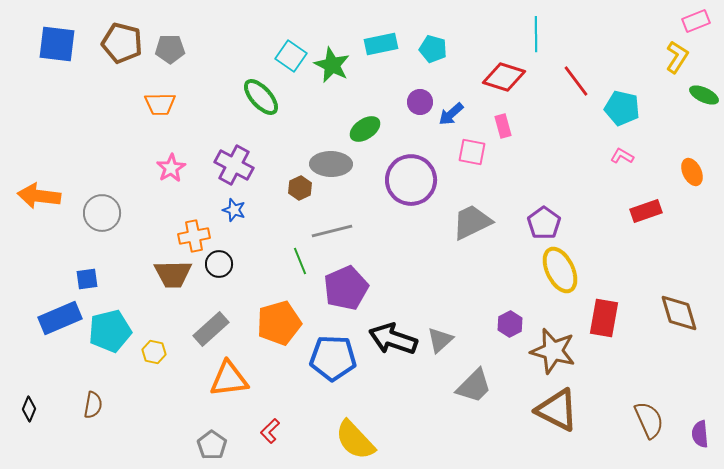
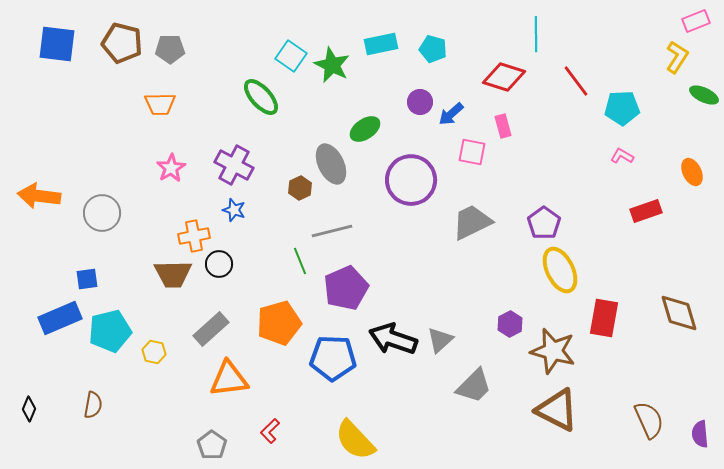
cyan pentagon at (622, 108): rotated 16 degrees counterclockwise
gray ellipse at (331, 164): rotated 63 degrees clockwise
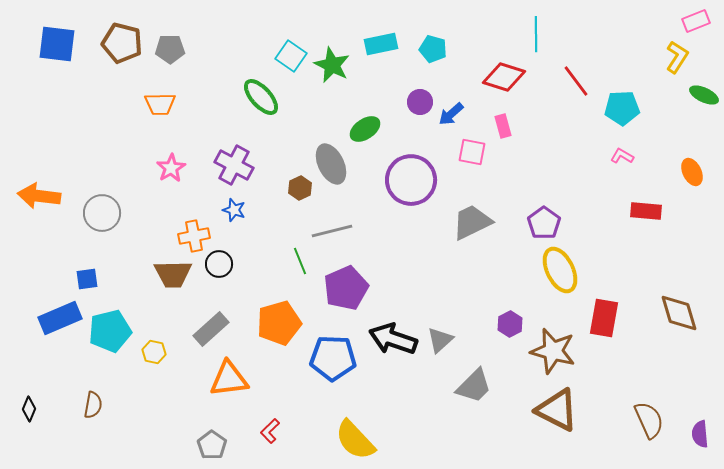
red rectangle at (646, 211): rotated 24 degrees clockwise
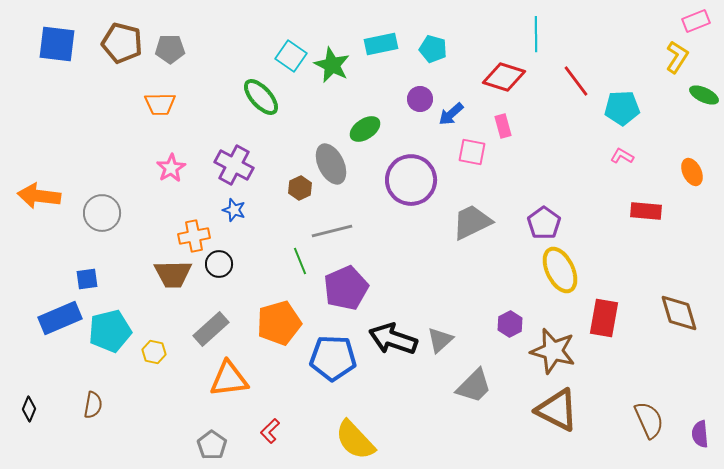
purple circle at (420, 102): moved 3 px up
